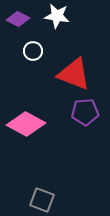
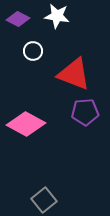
gray square: moved 2 px right; rotated 30 degrees clockwise
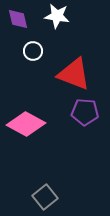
purple diamond: rotated 50 degrees clockwise
purple pentagon: rotated 8 degrees clockwise
gray square: moved 1 px right, 3 px up
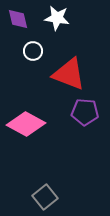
white star: moved 2 px down
red triangle: moved 5 px left
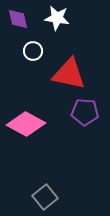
red triangle: rotated 9 degrees counterclockwise
